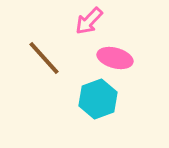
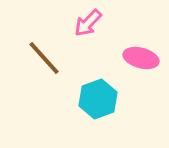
pink arrow: moved 1 px left, 2 px down
pink ellipse: moved 26 px right
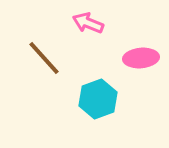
pink arrow: rotated 68 degrees clockwise
pink ellipse: rotated 20 degrees counterclockwise
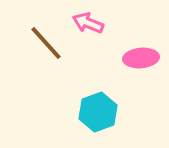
brown line: moved 2 px right, 15 px up
cyan hexagon: moved 13 px down
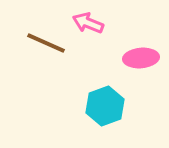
brown line: rotated 24 degrees counterclockwise
cyan hexagon: moved 7 px right, 6 px up
